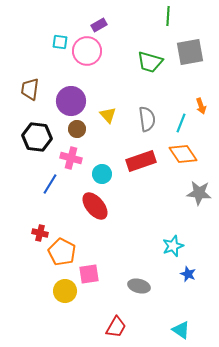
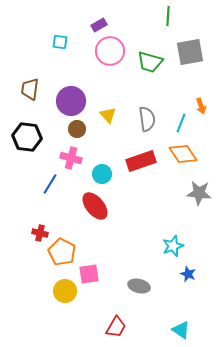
pink circle: moved 23 px right
black hexagon: moved 10 px left
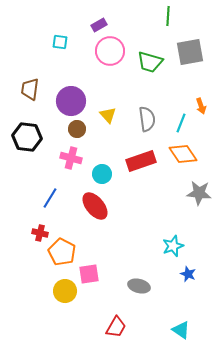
blue line: moved 14 px down
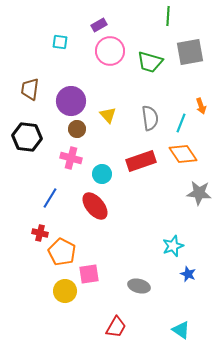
gray semicircle: moved 3 px right, 1 px up
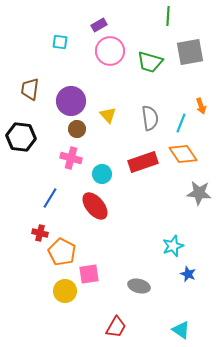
black hexagon: moved 6 px left
red rectangle: moved 2 px right, 1 px down
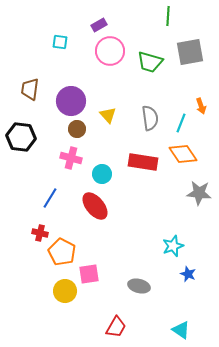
red rectangle: rotated 28 degrees clockwise
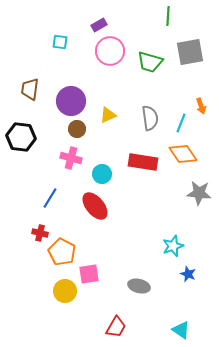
yellow triangle: rotated 48 degrees clockwise
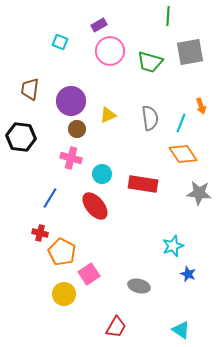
cyan square: rotated 14 degrees clockwise
red rectangle: moved 22 px down
pink square: rotated 25 degrees counterclockwise
yellow circle: moved 1 px left, 3 px down
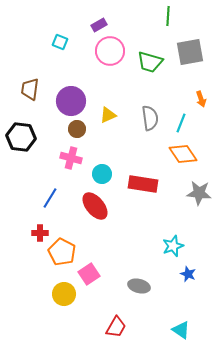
orange arrow: moved 7 px up
red cross: rotated 14 degrees counterclockwise
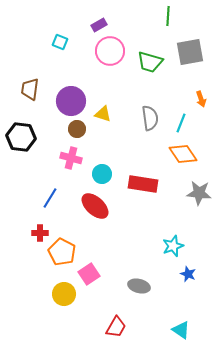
yellow triangle: moved 5 px left, 1 px up; rotated 42 degrees clockwise
red ellipse: rotated 8 degrees counterclockwise
